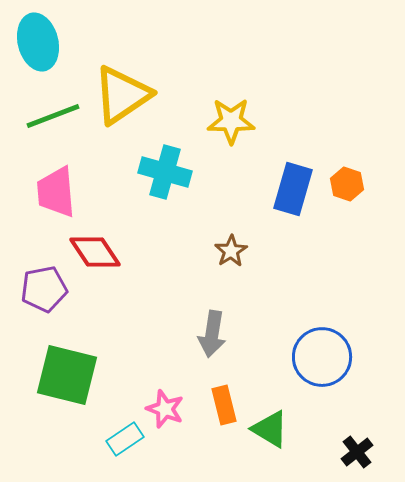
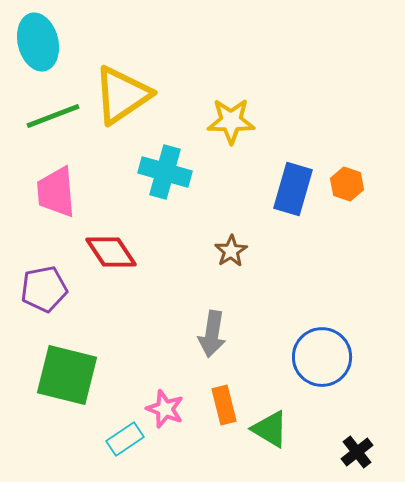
red diamond: moved 16 px right
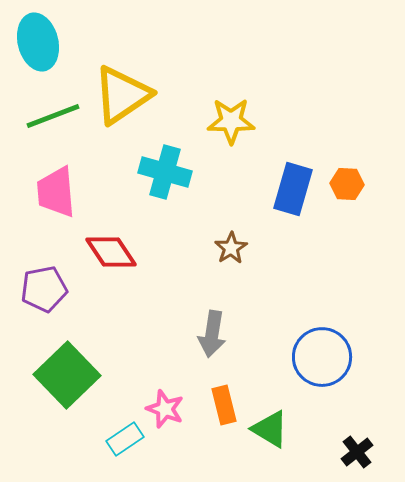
orange hexagon: rotated 16 degrees counterclockwise
brown star: moved 3 px up
green square: rotated 32 degrees clockwise
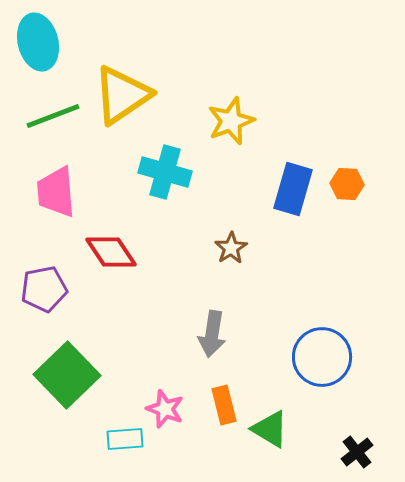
yellow star: rotated 21 degrees counterclockwise
cyan rectangle: rotated 30 degrees clockwise
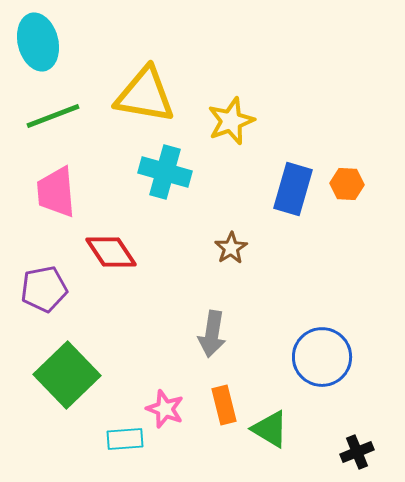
yellow triangle: moved 23 px right; rotated 44 degrees clockwise
black cross: rotated 16 degrees clockwise
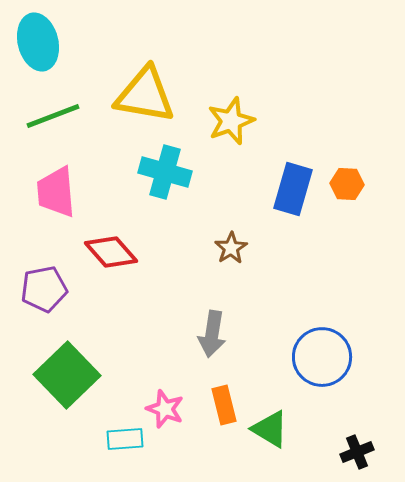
red diamond: rotated 8 degrees counterclockwise
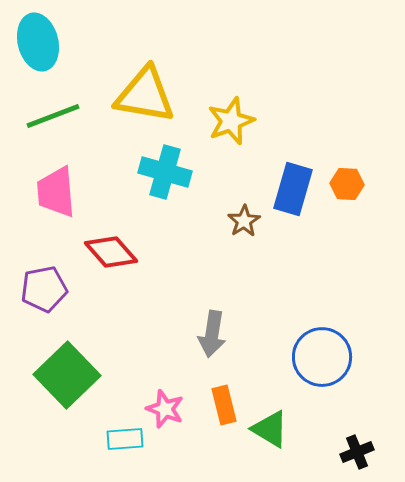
brown star: moved 13 px right, 27 px up
